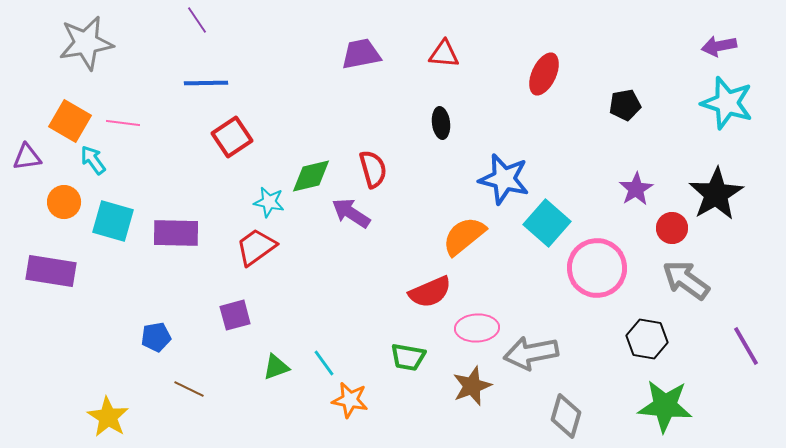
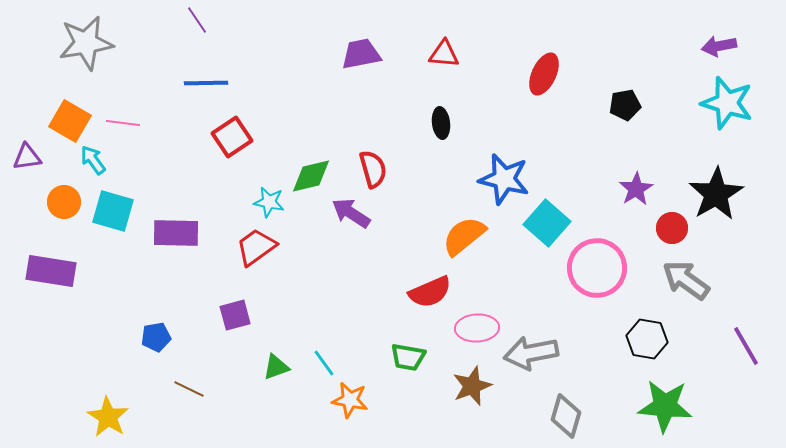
cyan square at (113, 221): moved 10 px up
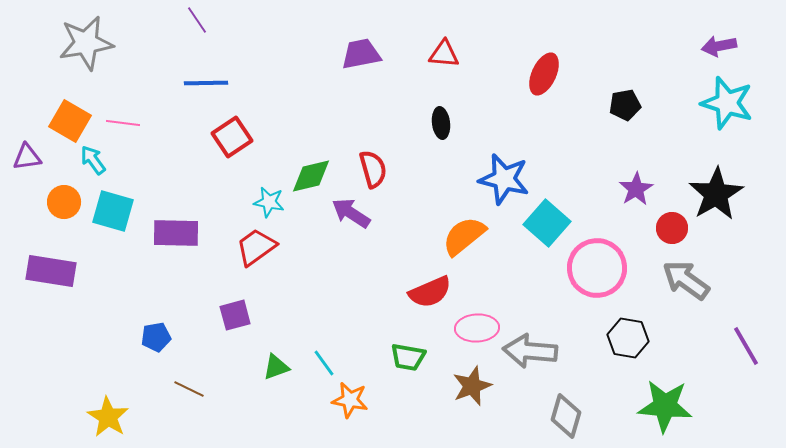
black hexagon at (647, 339): moved 19 px left, 1 px up
gray arrow at (531, 353): moved 1 px left, 2 px up; rotated 16 degrees clockwise
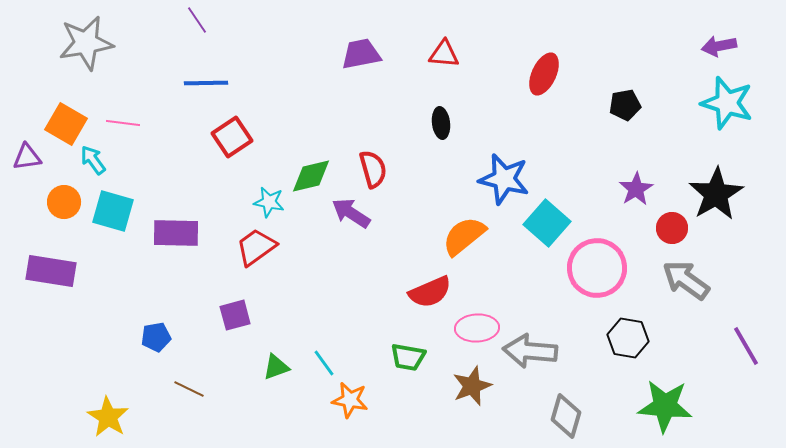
orange square at (70, 121): moved 4 px left, 3 px down
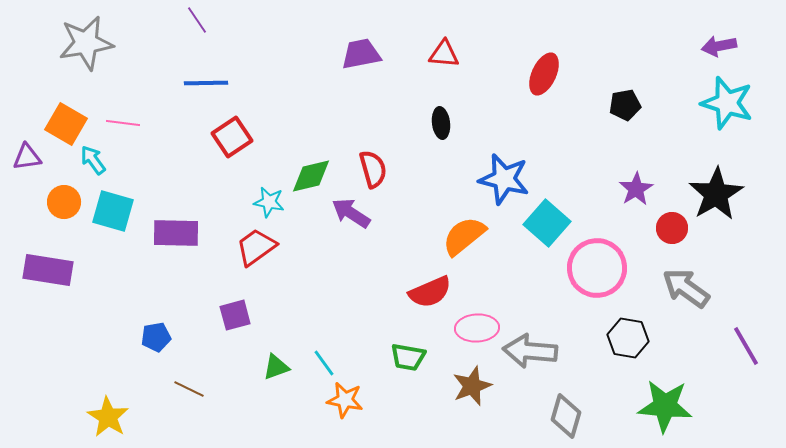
purple rectangle at (51, 271): moved 3 px left, 1 px up
gray arrow at (686, 280): moved 8 px down
orange star at (350, 400): moved 5 px left
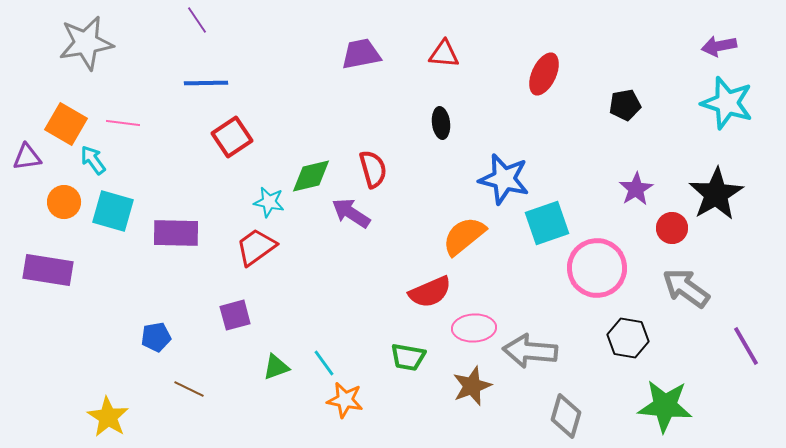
cyan square at (547, 223): rotated 30 degrees clockwise
pink ellipse at (477, 328): moved 3 px left
